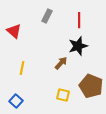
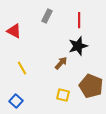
red triangle: rotated 14 degrees counterclockwise
yellow line: rotated 40 degrees counterclockwise
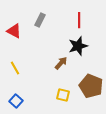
gray rectangle: moved 7 px left, 4 px down
yellow line: moved 7 px left
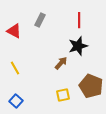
yellow square: rotated 24 degrees counterclockwise
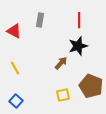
gray rectangle: rotated 16 degrees counterclockwise
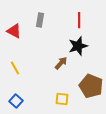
yellow square: moved 1 px left, 4 px down; rotated 16 degrees clockwise
